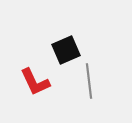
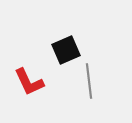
red L-shape: moved 6 px left
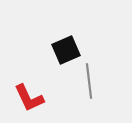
red L-shape: moved 16 px down
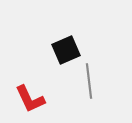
red L-shape: moved 1 px right, 1 px down
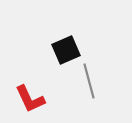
gray line: rotated 8 degrees counterclockwise
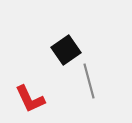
black square: rotated 12 degrees counterclockwise
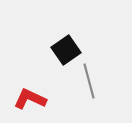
red L-shape: rotated 140 degrees clockwise
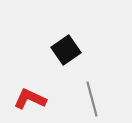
gray line: moved 3 px right, 18 px down
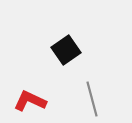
red L-shape: moved 2 px down
